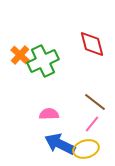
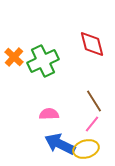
orange cross: moved 6 px left, 2 px down
brown line: moved 1 px left, 1 px up; rotated 20 degrees clockwise
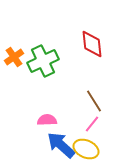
red diamond: rotated 8 degrees clockwise
orange cross: rotated 12 degrees clockwise
pink semicircle: moved 2 px left, 6 px down
blue arrow: moved 1 px right, 1 px down; rotated 16 degrees clockwise
yellow ellipse: rotated 40 degrees clockwise
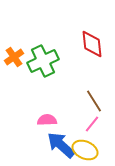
yellow ellipse: moved 1 px left, 1 px down
